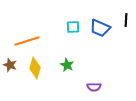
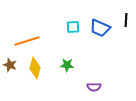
green star: rotated 24 degrees counterclockwise
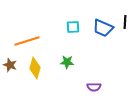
black line: moved 1 px left, 2 px down
blue trapezoid: moved 3 px right
green star: moved 3 px up
